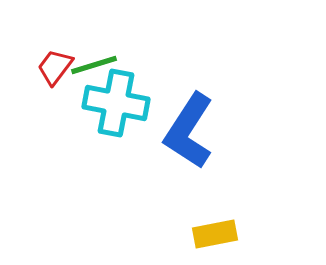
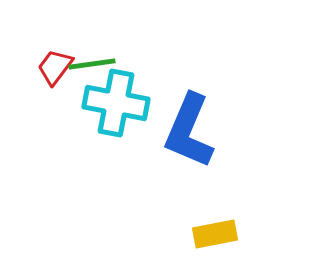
green line: moved 2 px left, 1 px up; rotated 9 degrees clockwise
blue L-shape: rotated 10 degrees counterclockwise
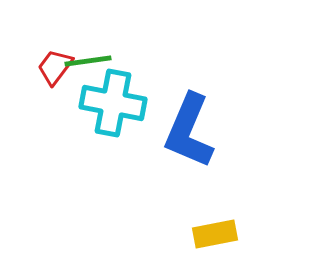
green line: moved 4 px left, 3 px up
cyan cross: moved 3 px left
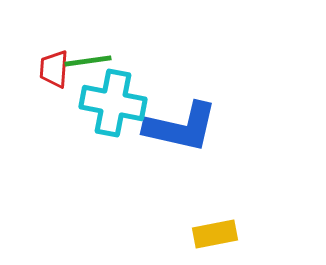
red trapezoid: moved 1 px left, 2 px down; rotated 33 degrees counterclockwise
blue L-shape: moved 8 px left, 4 px up; rotated 100 degrees counterclockwise
